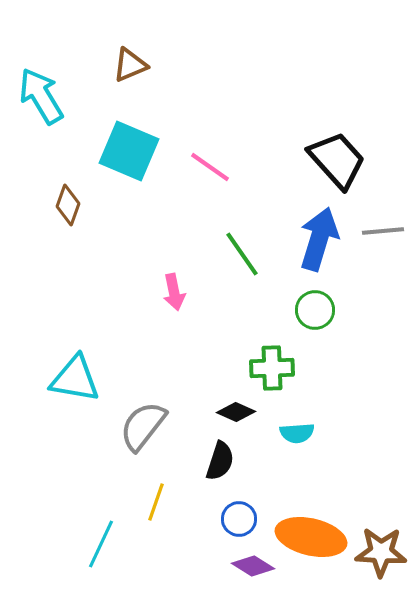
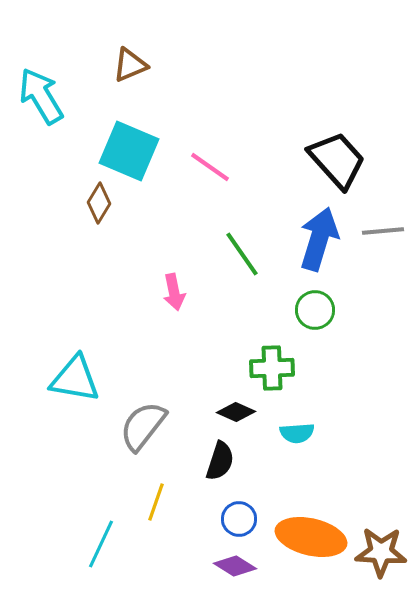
brown diamond: moved 31 px right, 2 px up; rotated 12 degrees clockwise
purple diamond: moved 18 px left
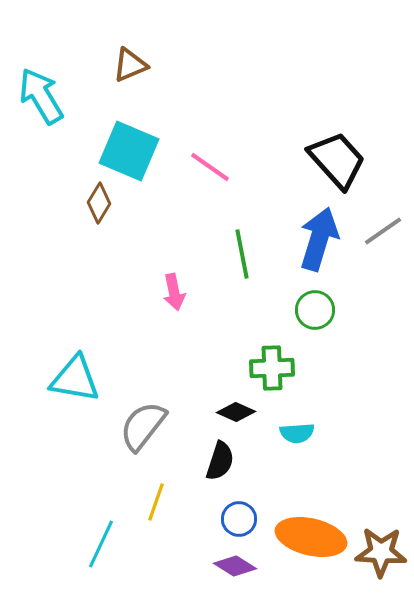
gray line: rotated 30 degrees counterclockwise
green line: rotated 24 degrees clockwise
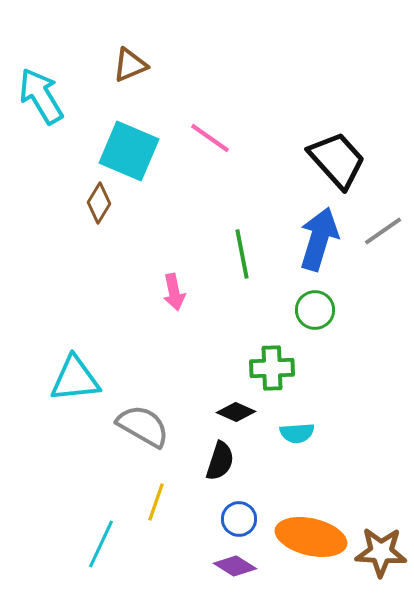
pink line: moved 29 px up
cyan triangle: rotated 16 degrees counterclockwise
gray semicircle: rotated 82 degrees clockwise
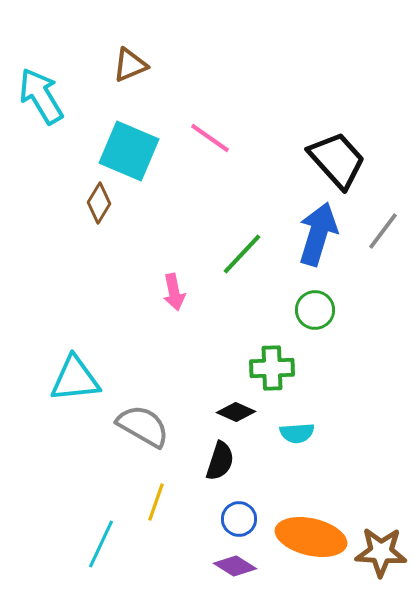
gray line: rotated 18 degrees counterclockwise
blue arrow: moved 1 px left, 5 px up
green line: rotated 54 degrees clockwise
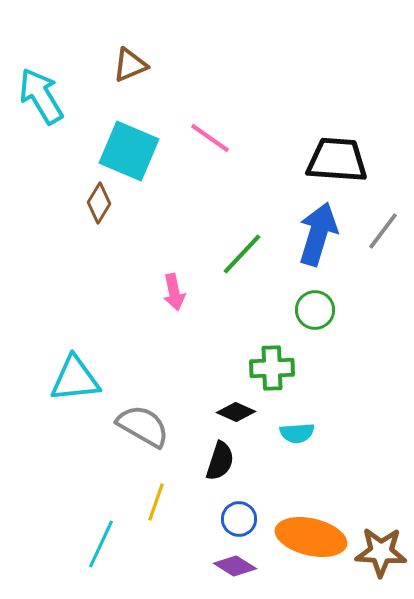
black trapezoid: rotated 44 degrees counterclockwise
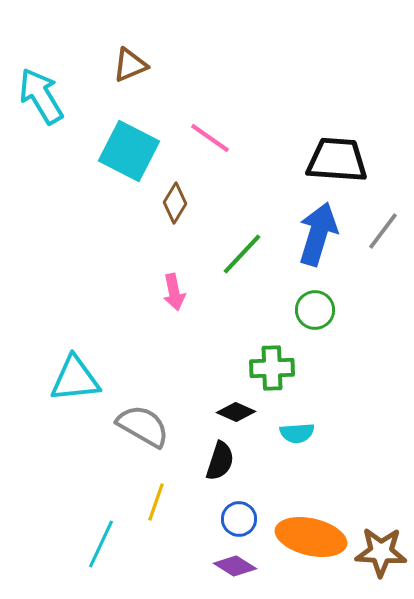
cyan square: rotated 4 degrees clockwise
brown diamond: moved 76 px right
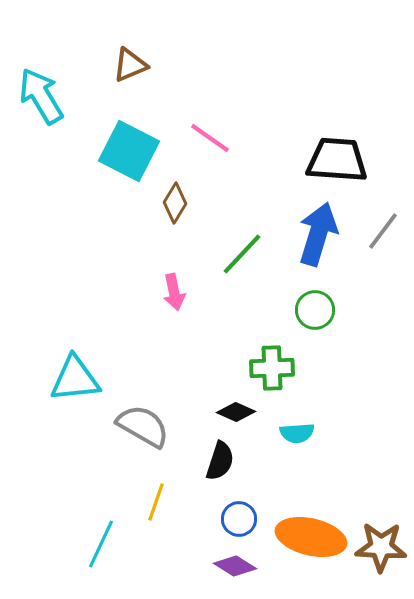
brown star: moved 5 px up
